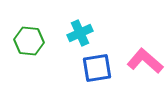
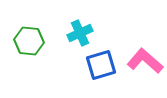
blue square: moved 4 px right, 3 px up; rotated 8 degrees counterclockwise
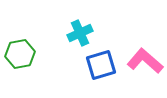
green hexagon: moved 9 px left, 13 px down; rotated 16 degrees counterclockwise
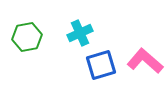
green hexagon: moved 7 px right, 17 px up
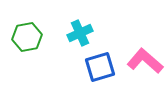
blue square: moved 1 px left, 2 px down
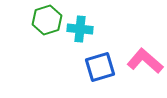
cyan cross: moved 4 px up; rotated 30 degrees clockwise
green hexagon: moved 20 px right, 17 px up; rotated 8 degrees counterclockwise
